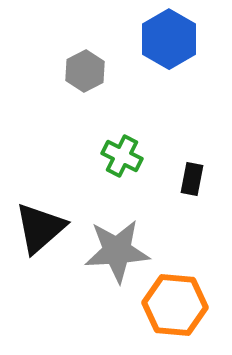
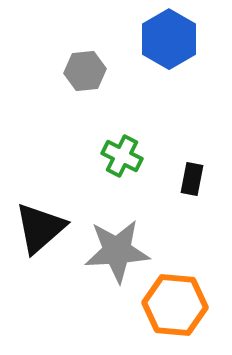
gray hexagon: rotated 21 degrees clockwise
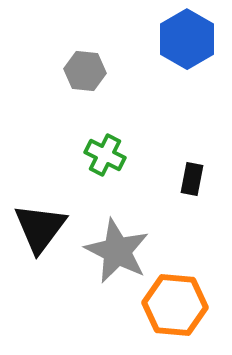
blue hexagon: moved 18 px right
gray hexagon: rotated 12 degrees clockwise
green cross: moved 17 px left, 1 px up
black triangle: rotated 12 degrees counterclockwise
gray star: rotated 30 degrees clockwise
